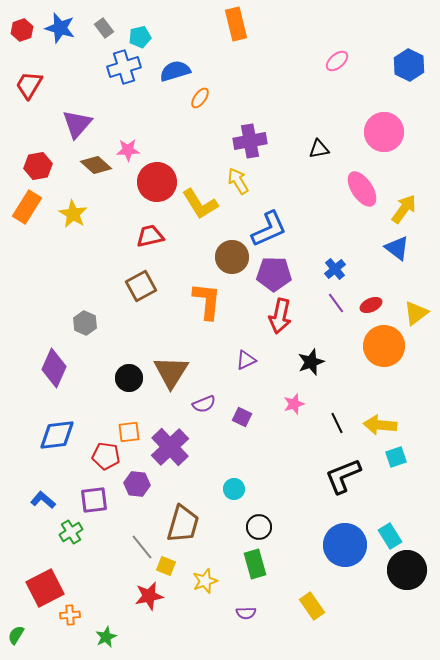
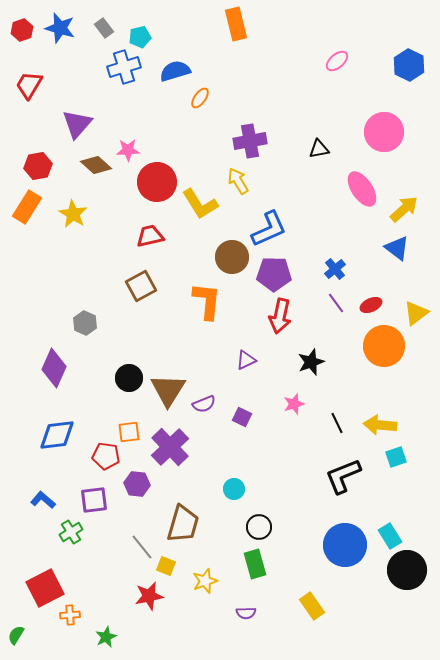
yellow arrow at (404, 209): rotated 12 degrees clockwise
brown triangle at (171, 372): moved 3 px left, 18 px down
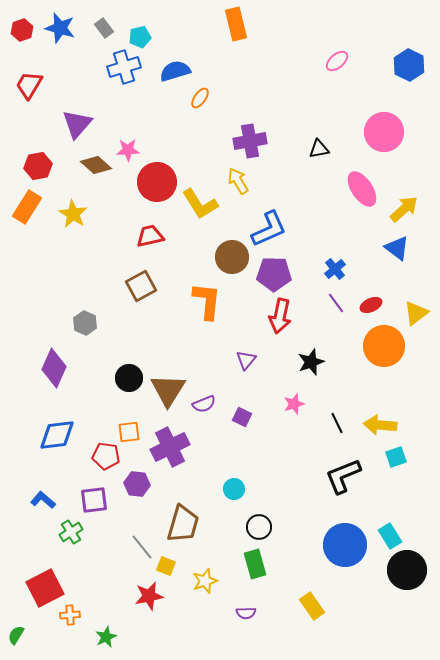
purple triangle at (246, 360): rotated 25 degrees counterclockwise
purple cross at (170, 447): rotated 18 degrees clockwise
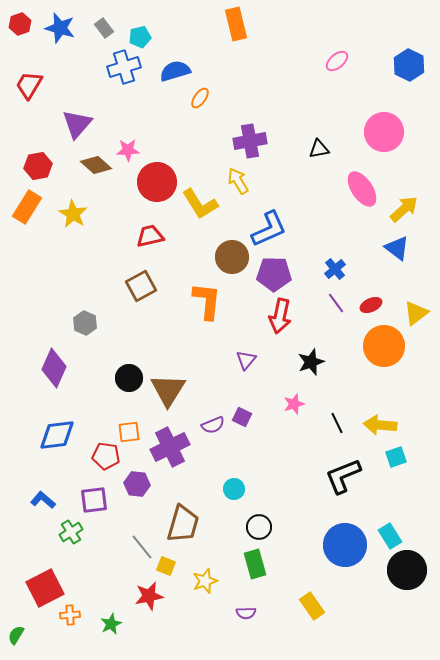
red hexagon at (22, 30): moved 2 px left, 6 px up
purple semicircle at (204, 404): moved 9 px right, 21 px down
green star at (106, 637): moved 5 px right, 13 px up
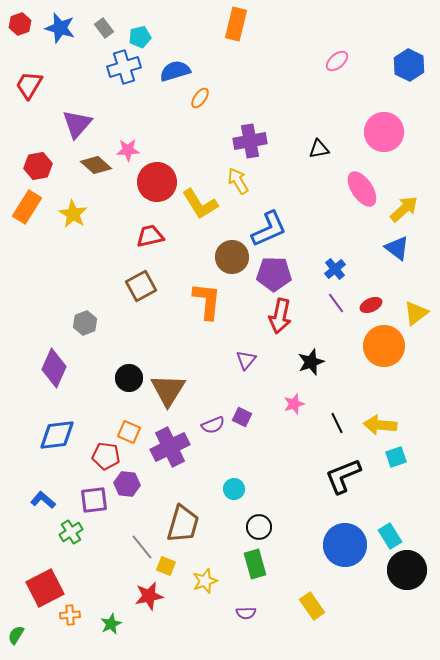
orange rectangle at (236, 24): rotated 28 degrees clockwise
gray hexagon at (85, 323): rotated 15 degrees clockwise
orange square at (129, 432): rotated 30 degrees clockwise
purple hexagon at (137, 484): moved 10 px left
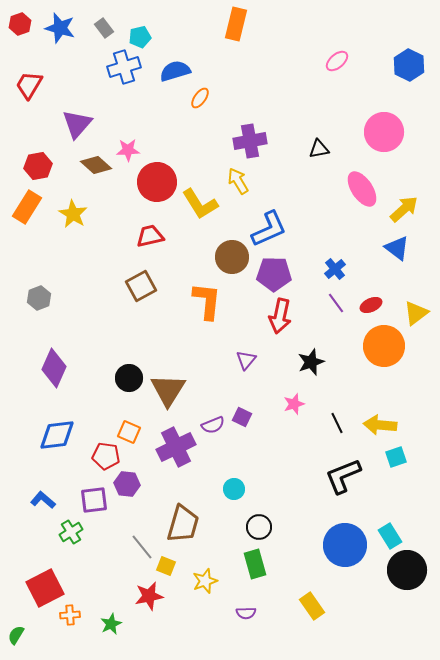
gray hexagon at (85, 323): moved 46 px left, 25 px up
purple cross at (170, 447): moved 6 px right
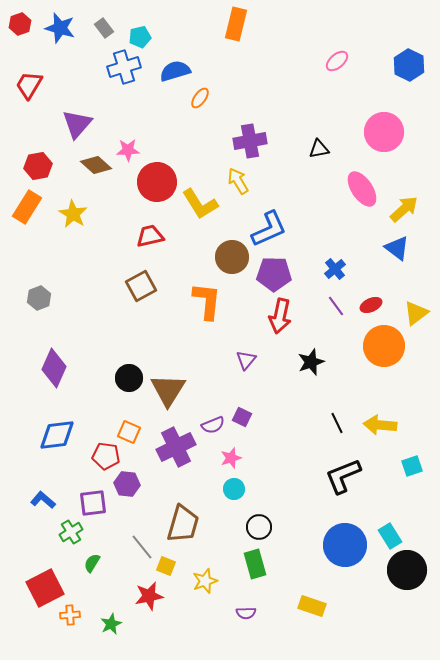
purple line at (336, 303): moved 3 px down
pink star at (294, 404): moved 63 px left, 54 px down
cyan square at (396, 457): moved 16 px right, 9 px down
purple square at (94, 500): moved 1 px left, 3 px down
yellow rectangle at (312, 606): rotated 36 degrees counterclockwise
green semicircle at (16, 635): moved 76 px right, 72 px up
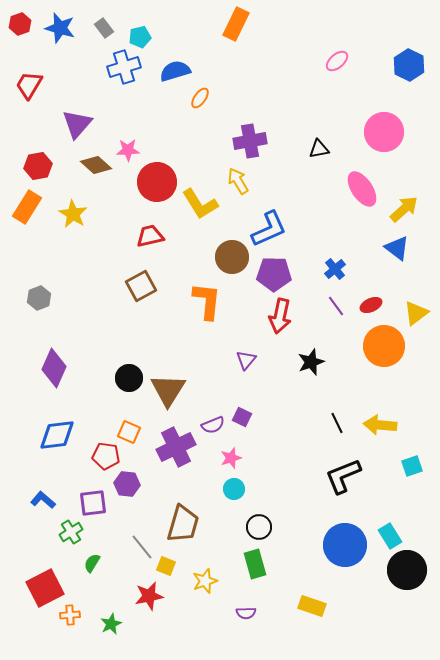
orange rectangle at (236, 24): rotated 12 degrees clockwise
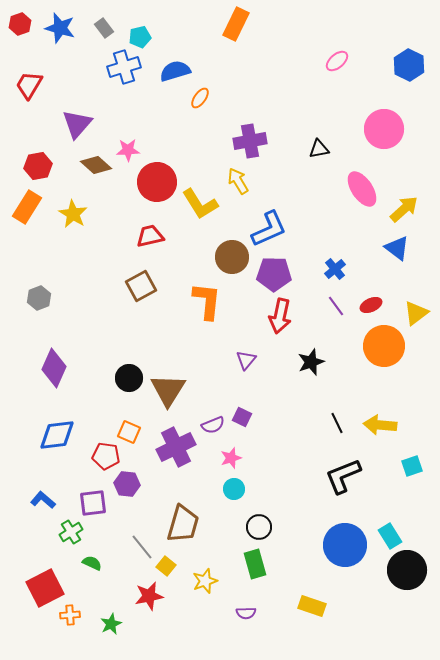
pink circle at (384, 132): moved 3 px up
green semicircle at (92, 563): rotated 84 degrees clockwise
yellow square at (166, 566): rotated 18 degrees clockwise
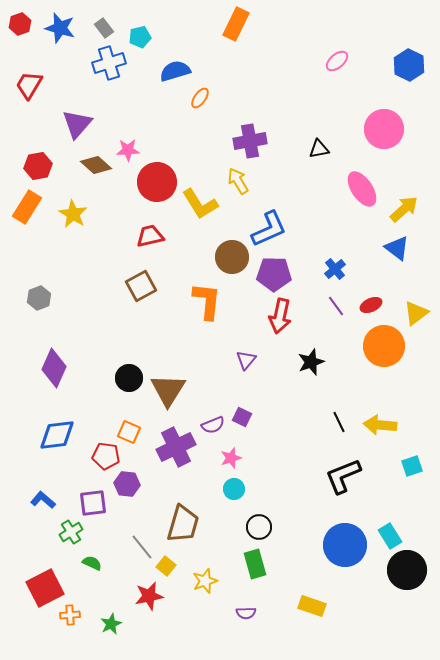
blue cross at (124, 67): moved 15 px left, 4 px up
black line at (337, 423): moved 2 px right, 1 px up
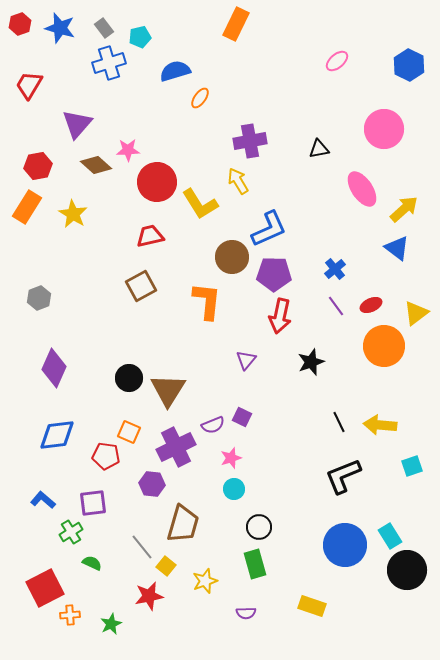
purple hexagon at (127, 484): moved 25 px right
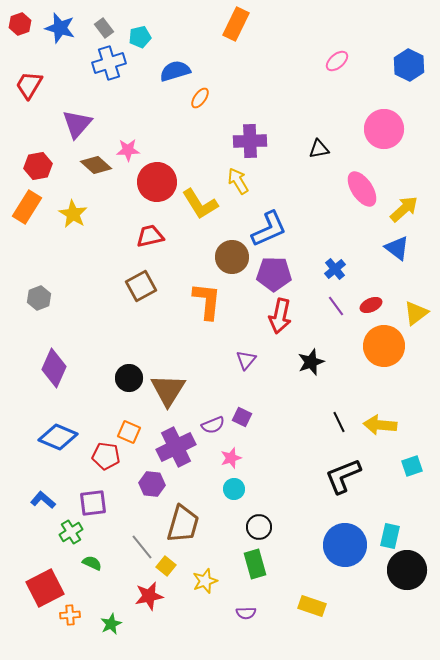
purple cross at (250, 141): rotated 8 degrees clockwise
blue diamond at (57, 435): moved 1 px right, 2 px down; rotated 30 degrees clockwise
cyan rectangle at (390, 536): rotated 45 degrees clockwise
